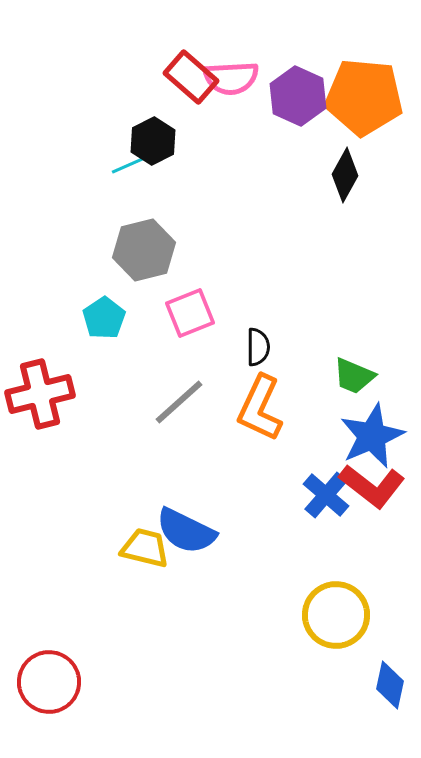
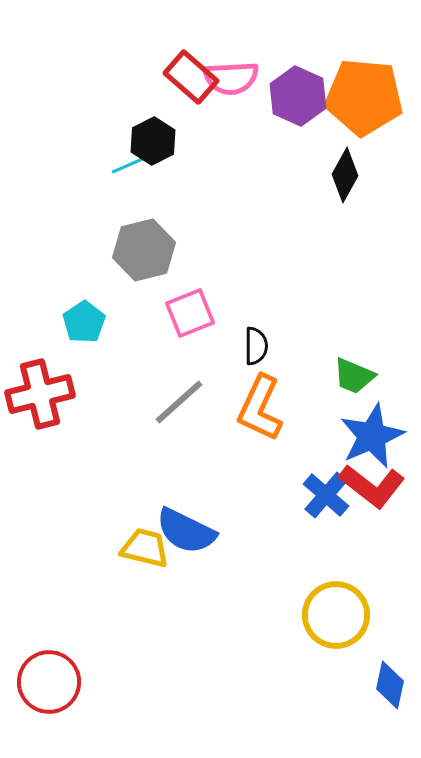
cyan pentagon: moved 20 px left, 4 px down
black semicircle: moved 2 px left, 1 px up
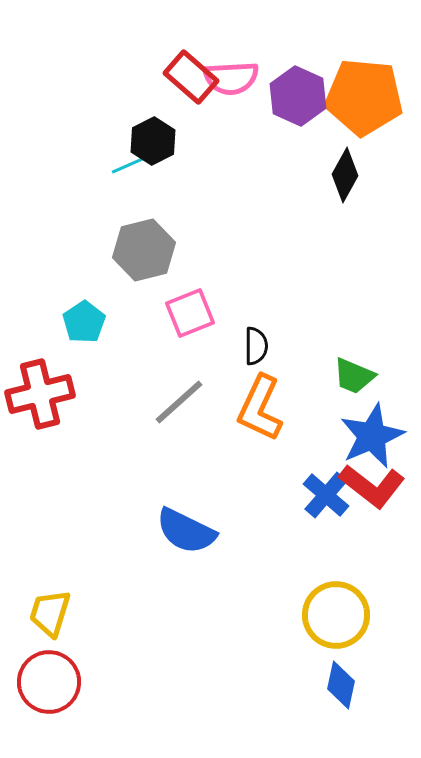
yellow trapezoid: moved 95 px left, 65 px down; rotated 87 degrees counterclockwise
blue diamond: moved 49 px left
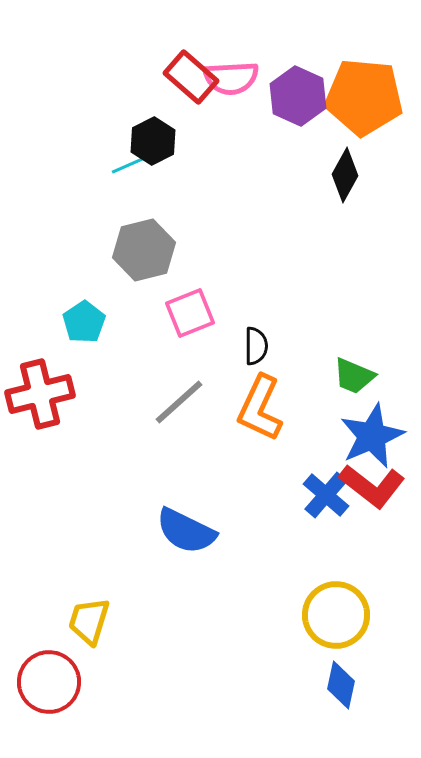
yellow trapezoid: moved 39 px right, 8 px down
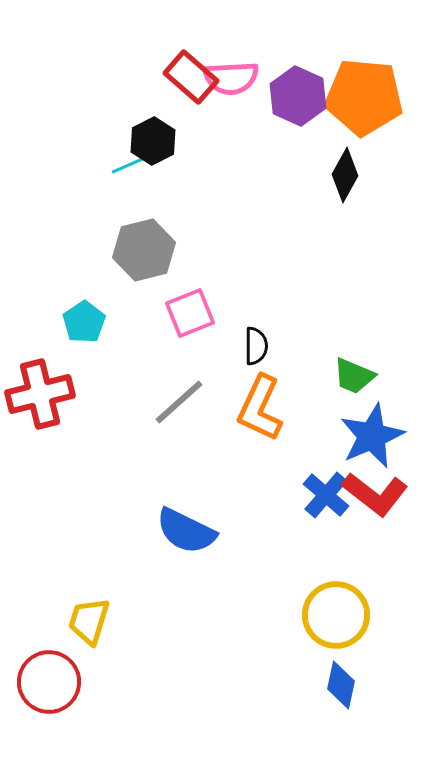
red L-shape: moved 3 px right, 8 px down
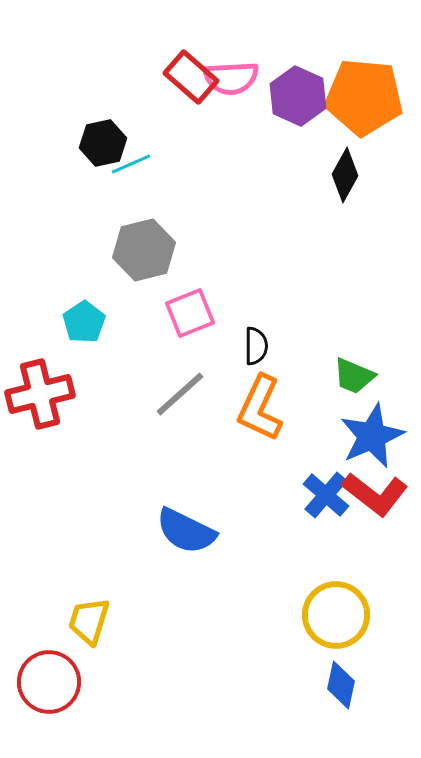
black hexagon: moved 50 px left, 2 px down; rotated 15 degrees clockwise
gray line: moved 1 px right, 8 px up
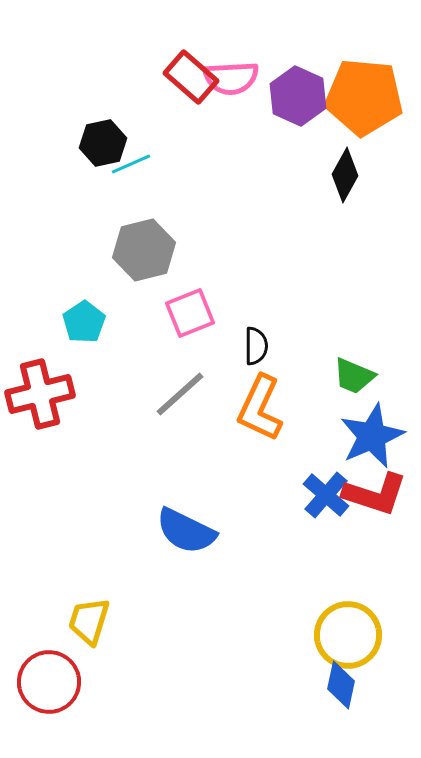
red L-shape: rotated 20 degrees counterclockwise
yellow circle: moved 12 px right, 20 px down
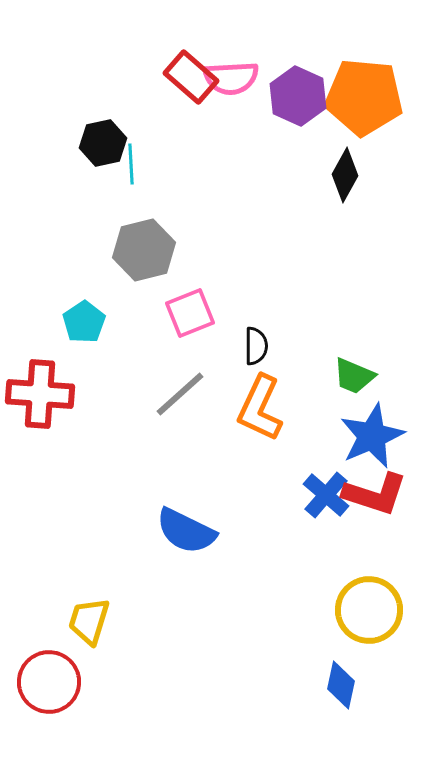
cyan line: rotated 69 degrees counterclockwise
red cross: rotated 18 degrees clockwise
yellow circle: moved 21 px right, 25 px up
